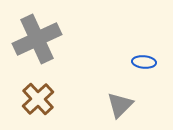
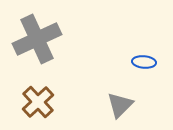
brown cross: moved 3 px down
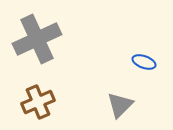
blue ellipse: rotated 15 degrees clockwise
brown cross: rotated 20 degrees clockwise
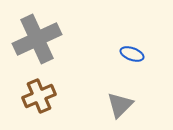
blue ellipse: moved 12 px left, 8 px up
brown cross: moved 1 px right, 6 px up
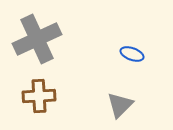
brown cross: rotated 20 degrees clockwise
